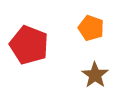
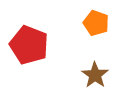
orange pentagon: moved 5 px right, 5 px up
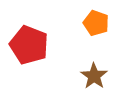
brown star: moved 1 px left, 1 px down
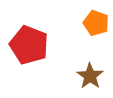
brown star: moved 4 px left
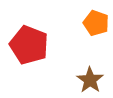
brown star: moved 4 px down
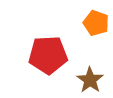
red pentagon: moved 19 px right, 10 px down; rotated 24 degrees counterclockwise
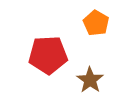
orange pentagon: rotated 10 degrees clockwise
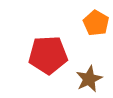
brown star: moved 1 px left, 1 px up; rotated 12 degrees clockwise
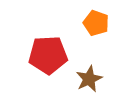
orange pentagon: rotated 10 degrees counterclockwise
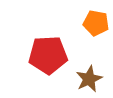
orange pentagon: rotated 10 degrees counterclockwise
